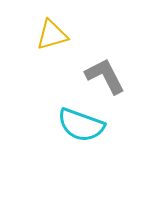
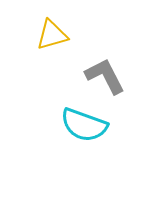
cyan semicircle: moved 3 px right
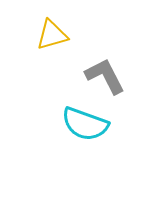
cyan semicircle: moved 1 px right, 1 px up
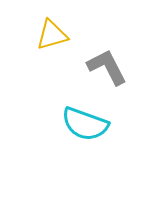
gray L-shape: moved 2 px right, 9 px up
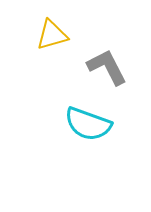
cyan semicircle: moved 3 px right
